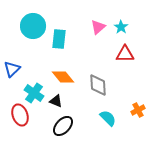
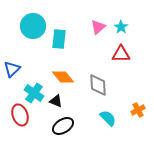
red triangle: moved 4 px left
black ellipse: rotated 15 degrees clockwise
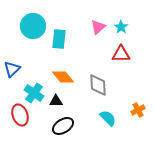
black triangle: rotated 24 degrees counterclockwise
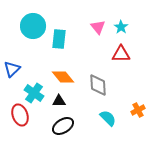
pink triangle: rotated 28 degrees counterclockwise
black triangle: moved 3 px right
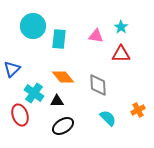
pink triangle: moved 2 px left, 9 px down; rotated 42 degrees counterclockwise
black triangle: moved 2 px left
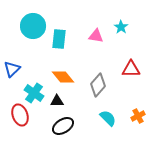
red triangle: moved 10 px right, 15 px down
gray diamond: rotated 45 degrees clockwise
orange cross: moved 6 px down
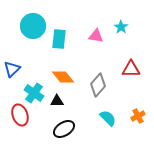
black ellipse: moved 1 px right, 3 px down
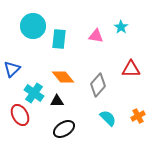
red ellipse: rotated 10 degrees counterclockwise
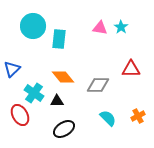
pink triangle: moved 4 px right, 8 px up
gray diamond: rotated 50 degrees clockwise
